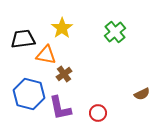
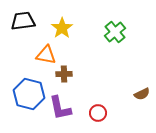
black trapezoid: moved 18 px up
brown cross: rotated 35 degrees clockwise
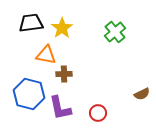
black trapezoid: moved 8 px right, 2 px down
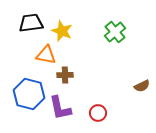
yellow star: moved 3 px down; rotated 15 degrees counterclockwise
brown cross: moved 1 px right, 1 px down
brown semicircle: moved 8 px up
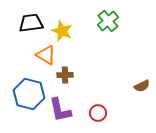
green cross: moved 7 px left, 11 px up
orange triangle: rotated 20 degrees clockwise
purple L-shape: moved 2 px down
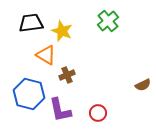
brown cross: moved 2 px right; rotated 21 degrees counterclockwise
brown semicircle: moved 1 px right, 1 px up
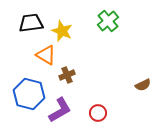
purple L-shape: rotated 108 degrees counterclockwise
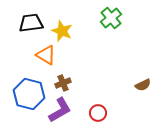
green cross: moved 3 px right, 3 px up
brown cross: moved 4 px left, 8 px down
